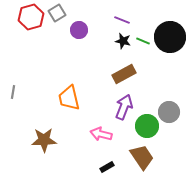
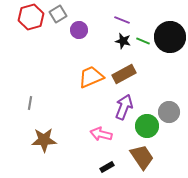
gray square: moved 1 px right, 1 px down
gray line: moved 17 px right, 11 px down
orange trapezoid: moved 22 px right, 21 px up; rotated 80 degrees clockwise
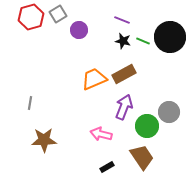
orange trapezoid: moved 3 px right, 2 px down
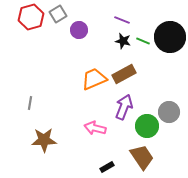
pink arrow: moved 6 px left, 6 px up
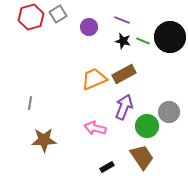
purple circle: moved 10 px right, 3 px up
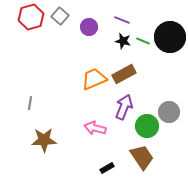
gray square: moved 2 px right, 2 px down; rotated 18 degrees counterclockwise
black rectangle: moved 1 px down
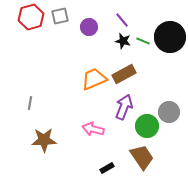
gray square: rotated 36 degrees clockwise
purple line: rotated 28 degrees clockwise
pink arrow: moved 2 px left, 1 px down
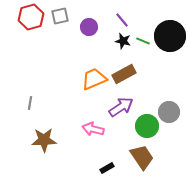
black circle: moved 1 px up
purple arrow: moved 3 px left; rotated 35 degrees clockwise
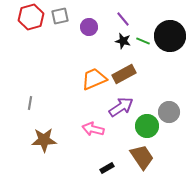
purple line: moved 1 px right, 1 px up
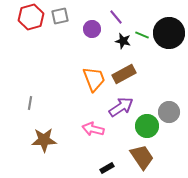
purple line: moved 7 px left, 2 px up
purple circle: moved 3 px right, 2 px down
black circle: moved 1 px left, 3 px up
green line: moved 1 px left, 6 px up
orange trapezoid: rotated 92 degrees clockwise
